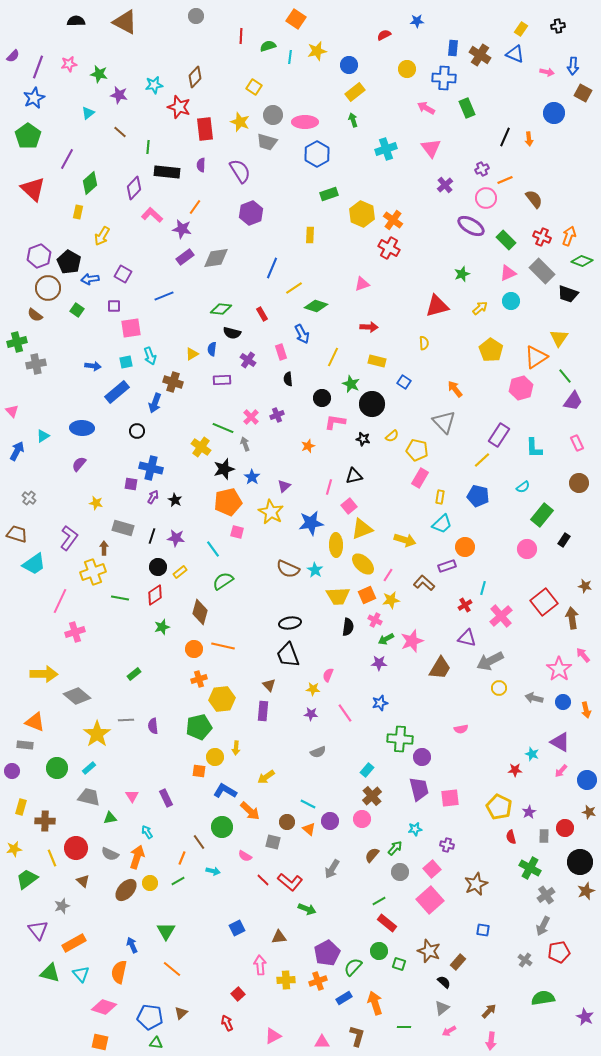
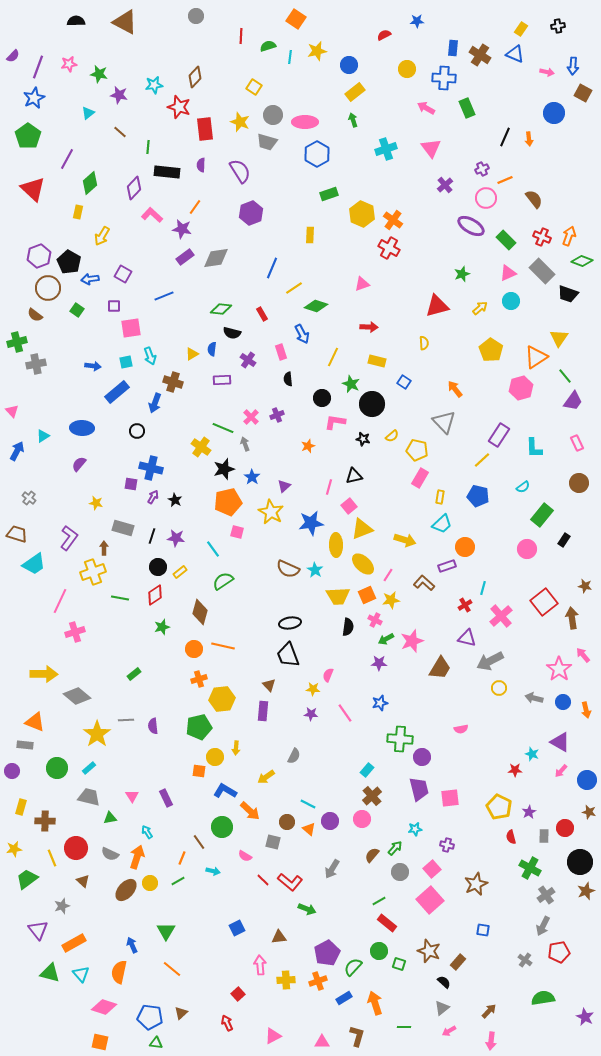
gray semicircle at (318, 752): moved 24 px left, 4 px down; rotated 42 degrees counterclockwise
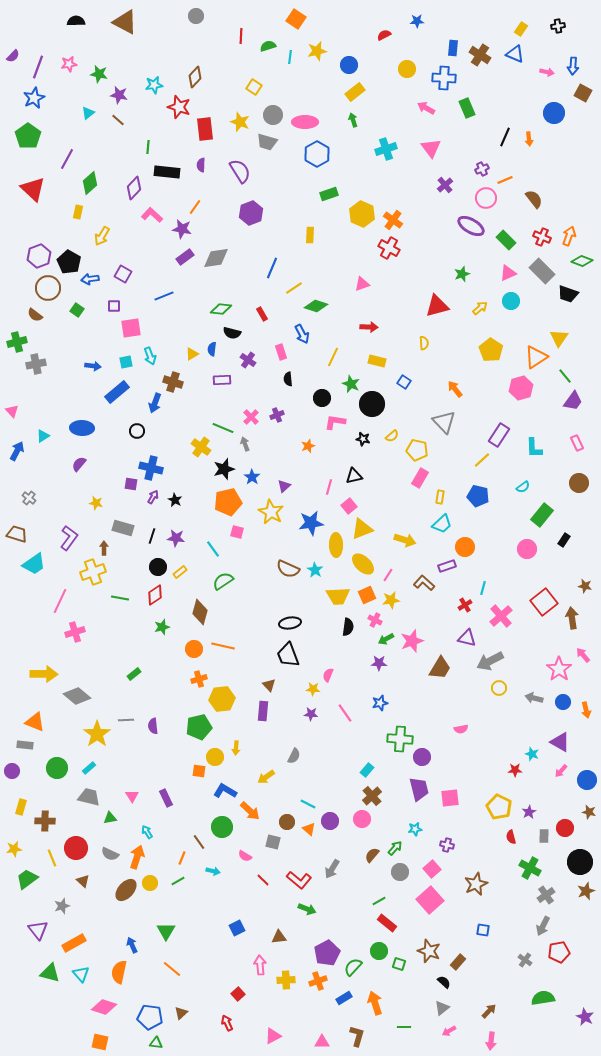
brown line at (120, 132): moved 2 px left, 12 px up
red L-shape at (290, 882): moved 9 px right, 2 px up
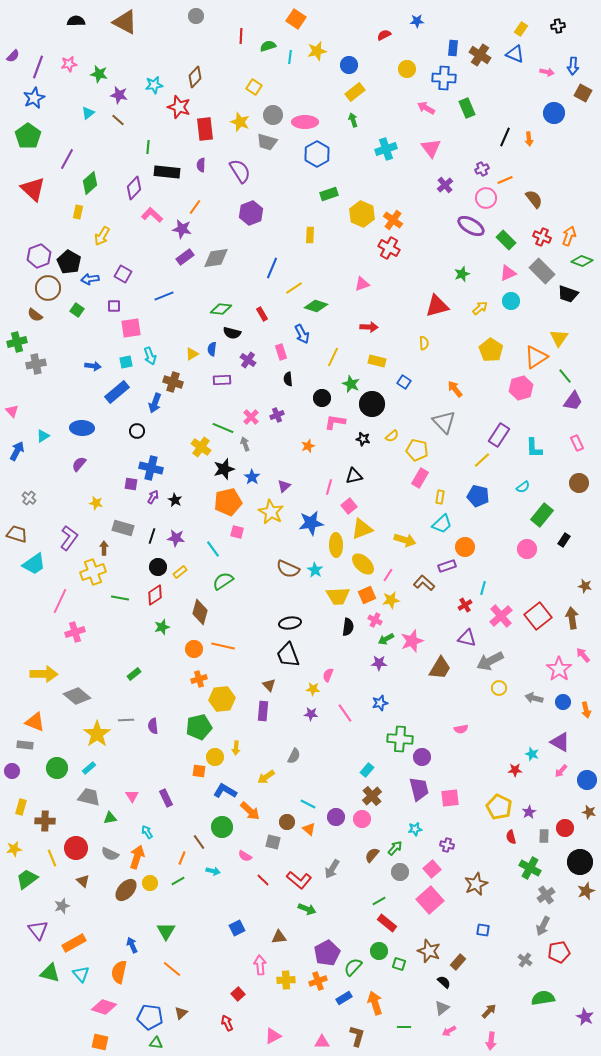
red square at (544, 602): moved 6 px left, 14 px down
purple circle at (330, 821): moved 6 px right, 4 px up
